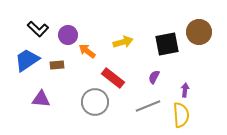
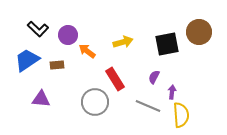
red rectangle: moved 2 px right, 1 px down; rotated 20 degrees clockwise
purple arrow: moved 13 px left, 2 px down
gray line: rotated 45 degrees clockwise
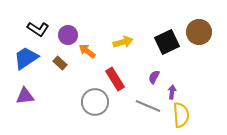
black L-shape: rotated 10 degrees counterclockwise
black square: moved 2 px up; rotated 15 degrees counterclockwise
blue trapezoid: moved 1 px left, 2 px up
brown rectangle: moved 3 px right, 2 px up; rotated 48 degrees clockwise
purple triangle: moved 16 px left, 3 px up; rotated 12 degrees counterclockwise
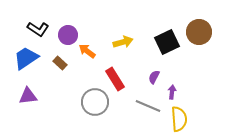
purple triangle: moved 3 px right
yellow semicircle: moved 2 px left, 4 px down
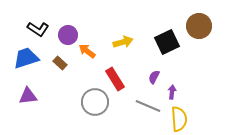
brown circle: moved 6 px up
blue trapezoid: rotated 16 degrees clockwise
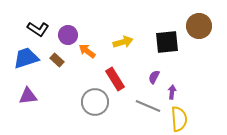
black square: rotated 20 degrees clockwise
brown rectangle: moved 3 px left, 3 px up
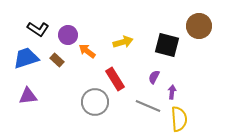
black square: moved 3 px down; rotated 20 degrees clockwise
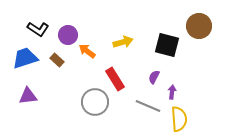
blue trapezoid: moved 1 px left
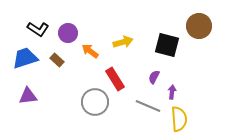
purple circle: moved 2 px up
orange arrow: moved 3 px right
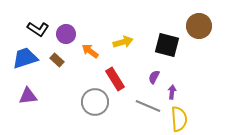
purple circle: moved 2 px left, 1 px down
